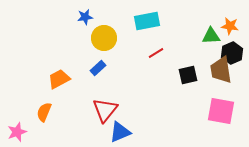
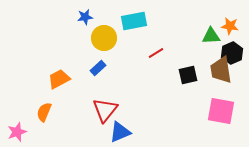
cyan rectangle: moved 13 px left
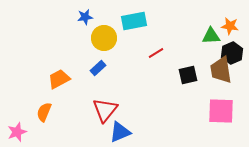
pink square: rotated 8 degrees counterclockwise
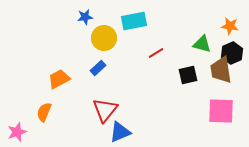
green triangle: moved 9 px left, 8 px down; rotated 18 degrees clockwise
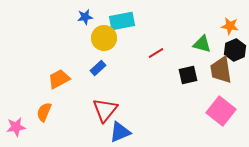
cyan rectangle: moved 12 px left
black hexagon: moved 3 px right, 3 px up
pink square: rotated 36 degrees clockwise
pink star: moved 1 px left, 5 px up; rotated 12 degrees clockwise
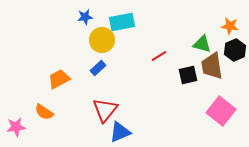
cyan rectangle: moved 1 px down
yellow circle: moved 2 px left, 2 px down
red line: moved 3 px right, 3 px down
brown trapezoid: moved 9 px left, 4 px up
orange semicircle: rotated 78 degrees counterclockwise
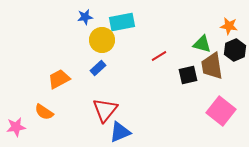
orange star: moved 1 px left
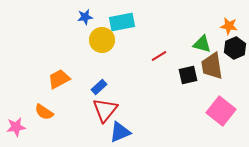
black hexagon: moved 2 px up
blue rectangle: moved 1 px right, 19 px down
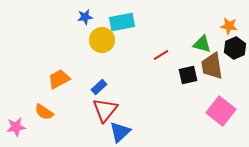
red line: moved 2 px right, 1 px up
blue triangle: rotated 20 degrees counterclockwise
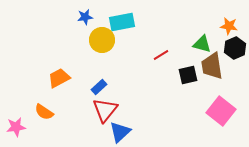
orange trapezoid: moved 1 px up
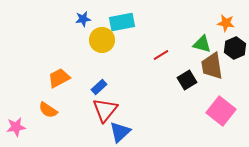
blue star: moved 2 px left, 2 px down
orange star: moved 3 px left, 3 px up
black square: moved 1 px left, 5 px down; rotated 18 degrees counterclockwise
orange semicircle: moved 4 px right, 2 px up
